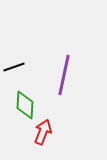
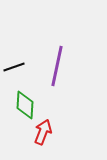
purple line: moved 7 px left, 9 px up
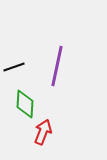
green diamond: moved 1 px up
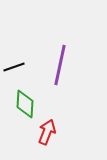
purple line: moved 3 px right, 1 px up
red arrow: moved 4 px right
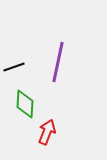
purple line: moved 2 px left, 3 px up
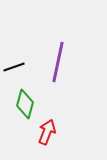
green diamond: rotated 12 degrees clockwise
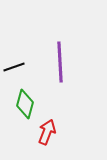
purple line: moved 2 px right; rotated 15 degrees counterclockwise
